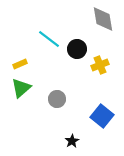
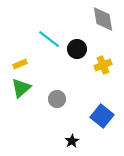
yellow cross: moved 3 px right
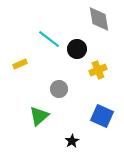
gray diamond: moved 4 px left
yellow cross: moved 5 px left, 5 px down
green triangle: moved 18 px right, 28 px down
gray circle: moved 2 px right, 10 px up
blue square: rotated 15 degrees counterclockwise
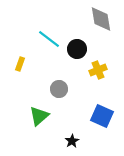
gray diamond: moved 2 px right
yellow rectangle: rotated 48 degrees counterclockwise
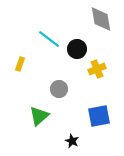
yellow cross: moved 1 px left, 1 px up
blue square: moved 3 px left; rotated 35 degrees counterclockwise
black star: rotated 16 degrees counterclockwise
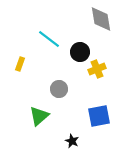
black circle: moved 3 px right, 3 px down
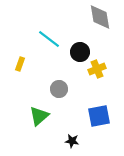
gray diamond: moved 1 px left, 2 px up
black star: rotated 16 degrees counterclockwise
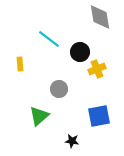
yellow rectangle: rotated 24 degrees counterclockwise
